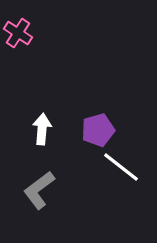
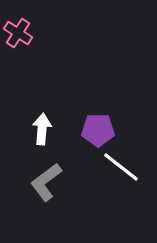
purple pentagon: rotated 16 degrees clockwise
gray L-shape: moved 7 px right, 8 px up
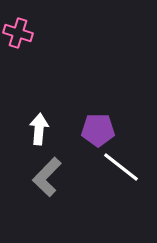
pink cross: rotated 16 degrees counterclockwise
white arrow: moved 3 px left
gray L-shape: moved 1 px right, 5 px up; rotated 9 degrees counterclockwise
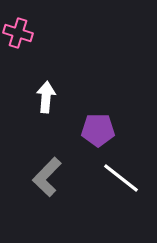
white arrow: moved 7 px right, 32 px up
white line: moved 11 px down
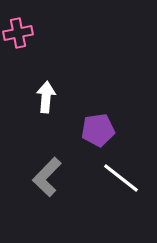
pink cross: rotated 28 degrees counterclockwise
purple pentagon: rotated 8 degrees counterclockwise
